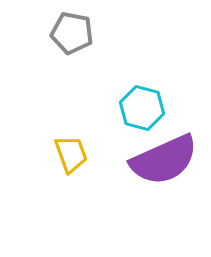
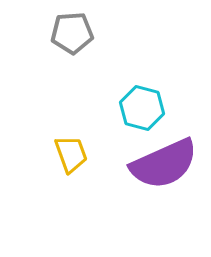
gray pentagon: rotated 15 degrees counterclockwise
purple semicircle: moved 4 px down
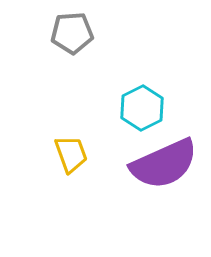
cyan hexagon: rotated 18 degrees clockwise
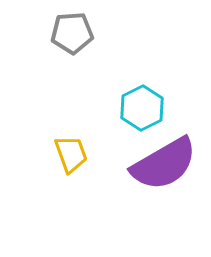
purple semicircle: rotated 6 degrees counterclockwise
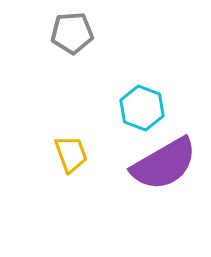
cyan hexagon: rotated 12 degrees counterclockwise
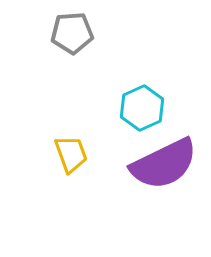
cyan hexagon: rotated 15 degrees clockwise
purple semicircle: rotated 4 degrees clockwise
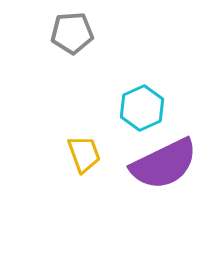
yellow trapezoid: moved 13 px right
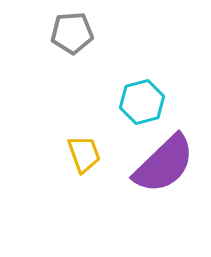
cyan hexagon: moved 6 px up; rotated 9 degrees clockwise
purple semicircle: rotated 18 degrees counterclockwise
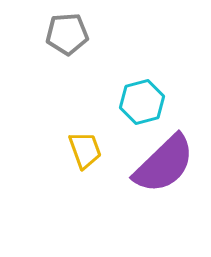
gray pentagon: moved 5 px left, 1 px down
yellow trapezoid: moved 1 px right, 4 px up
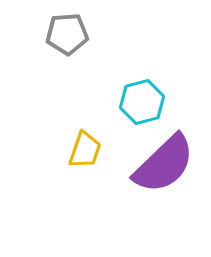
yellow trapezoid: rotated 39 degrees clockwise
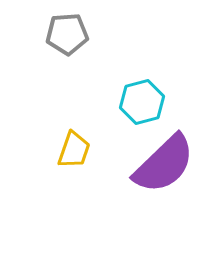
yellow trapezoid: moved 11 px left
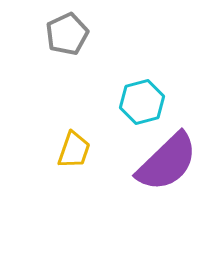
gray pentagon: rotated 21 degrees counterclockwise
purple semicircle: moved 3 px right, 2 px up
